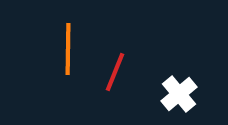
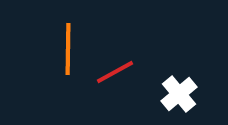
red line: rotated 39 degrees clockwise
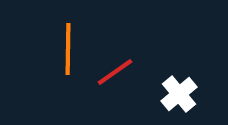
red line: rotated 6 degrees counterclockwise
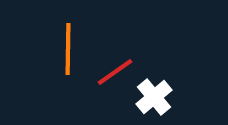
white cross: moved 25 px left, 3 px down
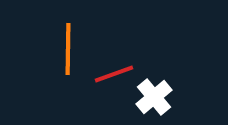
red line: moved 1 px left, 2 px down; rotated 15 degrees clockwise
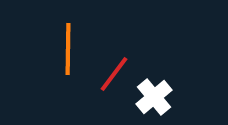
red line: rotated 33 degrees counterclockwise
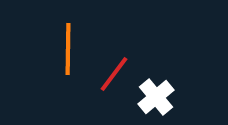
white cross: moved 2 px right
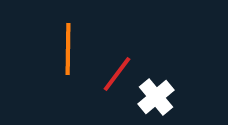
red line: moved 3 px right
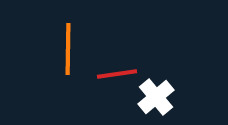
red line: rotated 45 degrees clockwise
